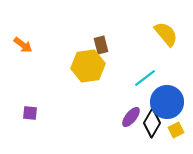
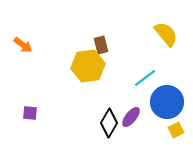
black diamond: moved 43 px left
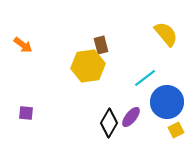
purple square: moved 4 px left
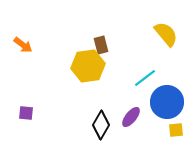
black diamond: moved 8 px left, 2 px down
yellow square: rotated 21 degrees clockwise
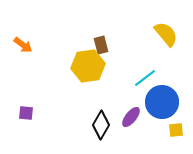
blue circle: moved 5 px left
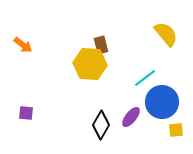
yellow hexagon: moved 2 px right, 2 px up; rotated 12 degrees clockwise
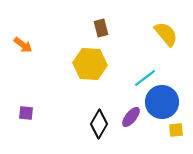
brown rectangle: moved 17 px up
black diamond: moved 2 px left, 1 px up
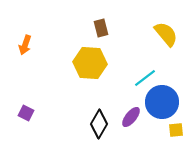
orange arrow: moved 2 px right; rotated 72 degrees clockwise
yellow hexagon: moved 1 px up
purple square: rotated 21 degrees clockwise
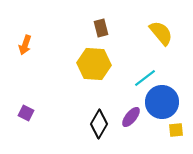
yellow semicircle: moved 5 px left, 1 px up
yellow hexagon: moved 4 px right, 1 px down
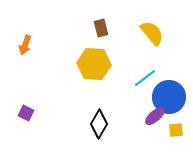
yellow semicircle: moved 9 px left
blue circle: moved 7 px right, 5 px up
purple ellipse: moved 24 px right, 1 px up; rotated 10 degrees clockwise
